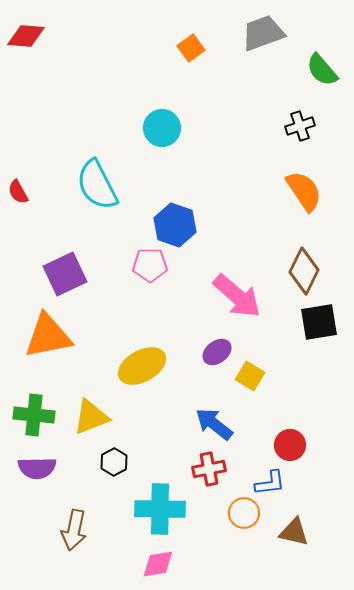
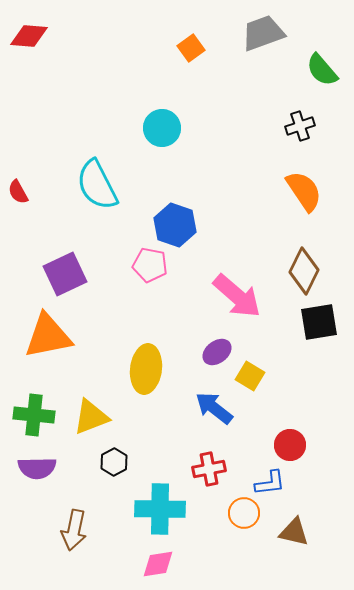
red diamond: moved 3 px right
pink pentagon: rotated 12 degrees clockwise
yellow ellipse: moved 4 px right, 3 px down; rotated 54 degrees counterclockwise
blue arrow: moved 16 px up
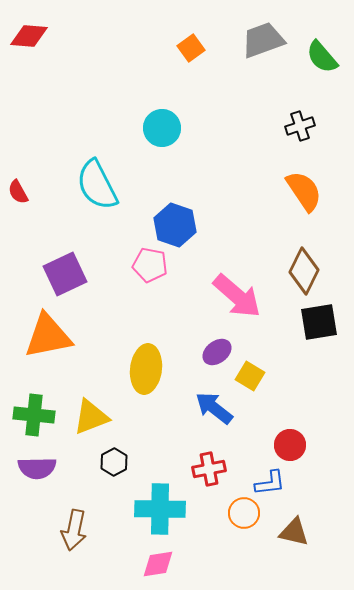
gray trapezoid: moved 7 px down
green semicircle: moved 13 px up
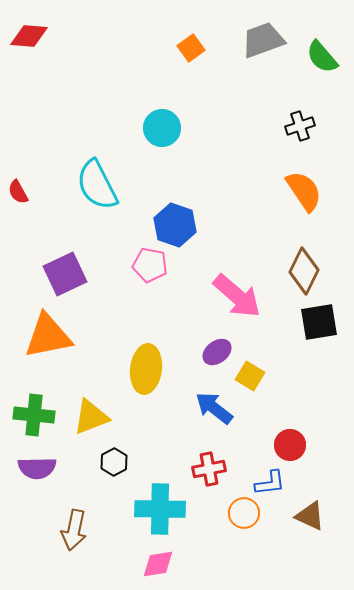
brown triangle: moved 16 px right, 16 px up; rotated 12 degrees clockwise
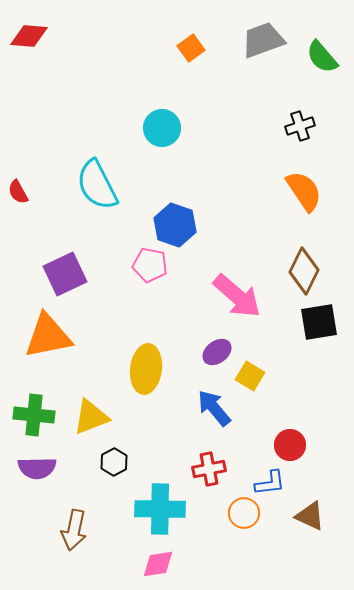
blue arrow: rotated 12 degrees clockwise
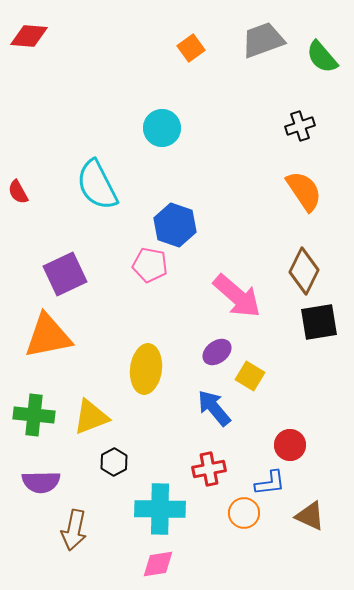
purple semicircle: moved 4 px right, 14 px down
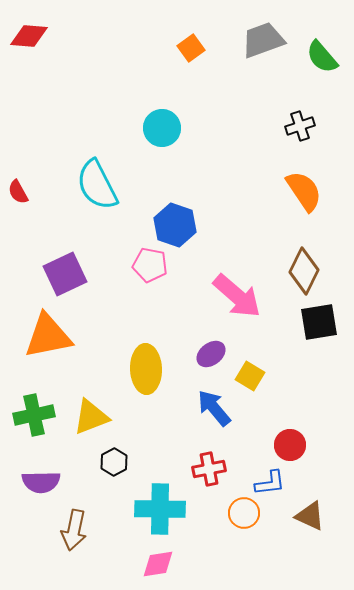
purple ellipse: moved 6 px left, 2 px down
yellow ellipse: rotated 9 degrees counterclockwise
green cross: rotated 18 degrees counterclockwise
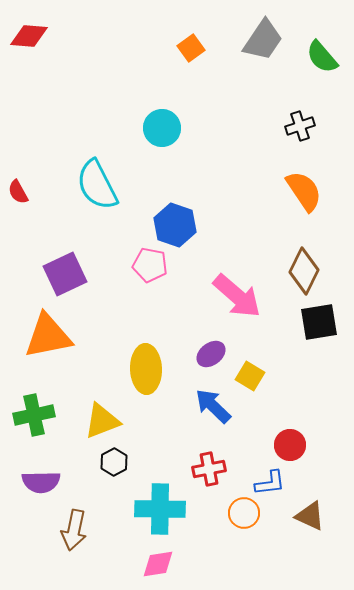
gray trapezoid: rotated 144 degrees clockwise
blue arrow: moved 1 px left, 2 px up; rotated 6 degrees counterclockwise
yellow triangle: moved 11 px right, 4 px down
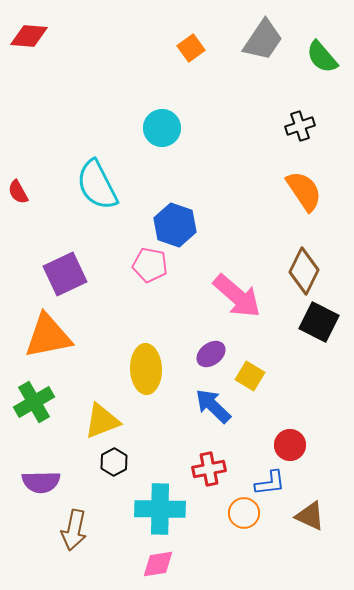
black square: rotated 36 degrees clockwise
green cross: moved 13 px up; rotated 18 degrees counterclockwise
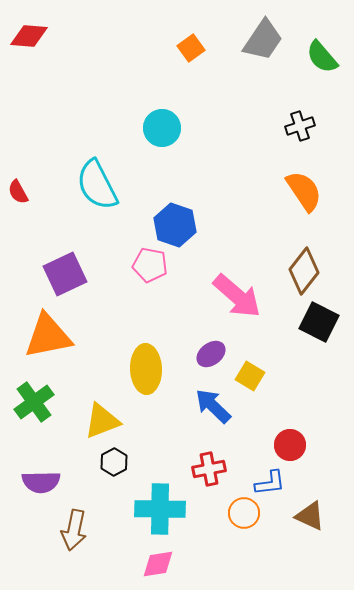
brown diamond: rotated 12 degrees clockwise
green cross: rotated 6 degrees counterclockwise
